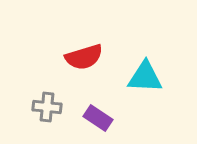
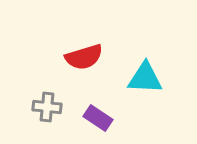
cyan triangle: moved 1 px down
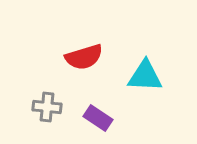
cyan triangle: moved 2 px up
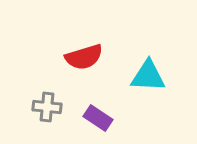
cyan triangle: moved 3 px right
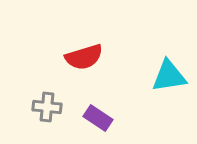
cyan triangle: moved 21 px right; rotated 12 degrees counterclockwise
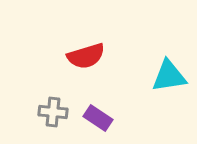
red semicircle: moved 2 px right, 1 px up
gray cross: moved 6 px right, 5 px down
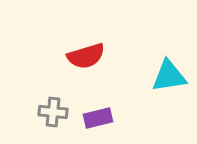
purple rectangle: rotated 48 degrees counterclockwise
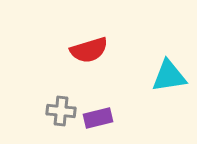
red semicircle: moved 3 px right, 6 px up
gray cross: moved 8 px right, 1 px up
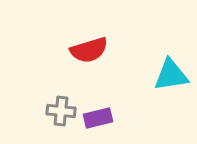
cyan triangle: moved 2 px right, 1 px up
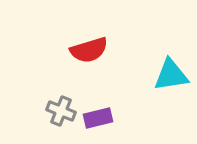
gray cross: rotated 16 degrees clockwise
